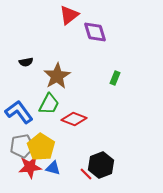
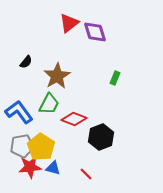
red triangle: moved 8 px down
black semicircle: rotated 40 degrees counterclockwise
black hexagon: moved 28 px up
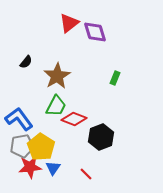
green trapezoid: moved 7 px right, 2 px down
blue L-shape: moved 7 px down
blue triangle: rotated 49 degrees clockwise
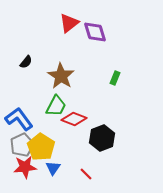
brown star: moved 4 px right; rotated 8 degrees counterclockwise
black hexagon: moved 1 px right, 1 px down
gray pentagon: moved 1 px up; rotated 15 degrees counterclockwise
red star: moved 5 px left
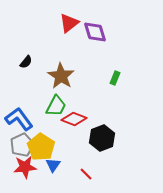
blue triangle: moved 3 px up
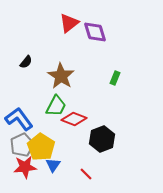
black hexagon: moved 1 px down
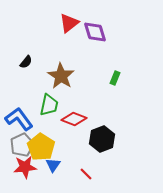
green trapezoid: moved 7 px left, 1 px up; rotated 15 degrees counterclockwise
